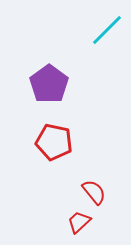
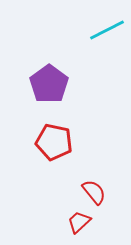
cyan line: rotated 18 degrees clockwise
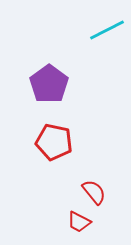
red trapezoid: rotated 110 degrees counterclockwise
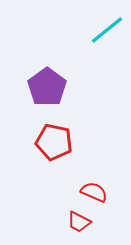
cyan line: rotated 12 degrees counterclockwise
purple pentagon: moved 2 px left, 3 px down
red semicircle: rotated 28 degrees counterclockwise
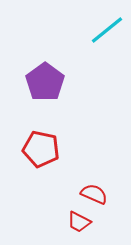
purple pentagon: moved 2 px left, 5 px up
red pentagon: moved 13 px left, 7 px down
red semicircle: moved 2 px down
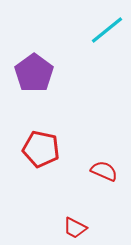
purple pentagon: moved 11 px left, 9 px up
red semicircle: moved 10 px right, 23 px up
red trapezoid: moved 4 px left, 6 px down
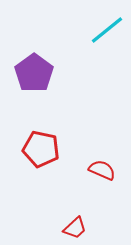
red semicircle: moved 2 px left, 1 px up
red trapezoid: rotated 70 degrees counterclockwise
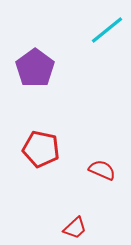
purple pentagon: moved 1 px right, 5 px up
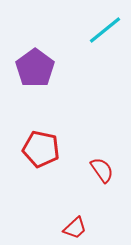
cyan line: moved 2 px left
red semicircle: rotated 32 degrees clockwise
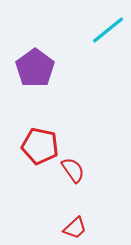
cyan line: moved 3 px right
red pentagon: moved 1 px left, 3 px up
red semicircle: moved 29 px left
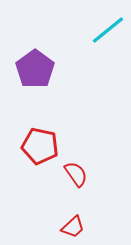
purple pentagon: moved 1 px down
red semicircle: moved 3 px right, 4 px down
red trapezoid: moved 2 px left, 1 px up
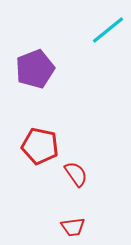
purple pentagon: rotated 15 degrees clockwise
red trapezoid: rotated 35 degrees clockwise
